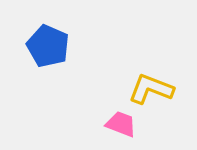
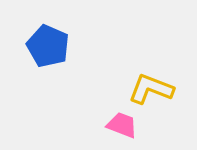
pink trapezoid: moved 1 px right, 1 px down
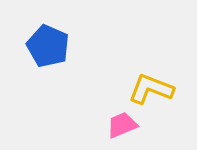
pink trapezoid: rotated 44 degrees counterclockwise
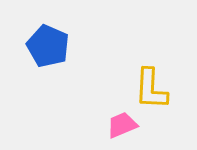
yellow L-shape: rotated 108 degrees counterclockwise
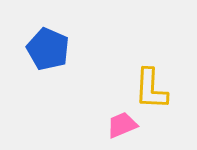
blue pentagon: moved 3 px down
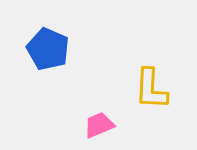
pink trapezoid: moved 23 px left
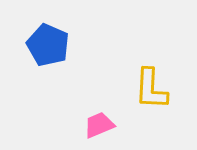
blue pentagon: moved 4 px up
